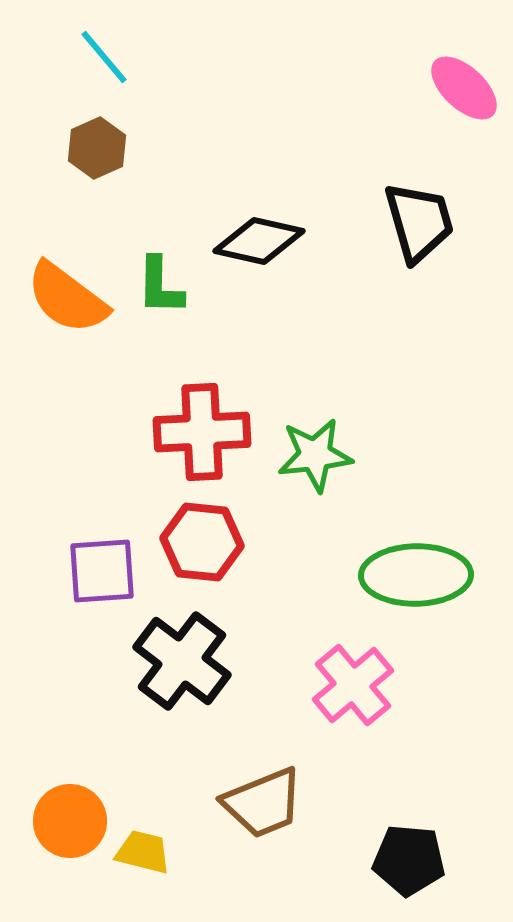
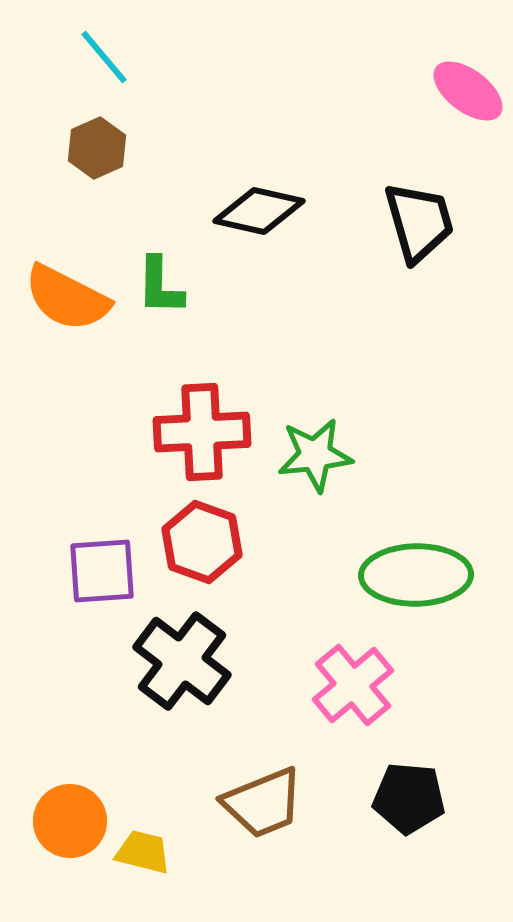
pink ellipse: moved 4 px right, 3 px down; rotated 6 degrees counterclockwise
black diamond: moved 30 px up
orange semicircle: rotated 10 degrees counterclockwise
red hexagon: rotated 14 degrees clockwise
black pentagon: moved 62 px up
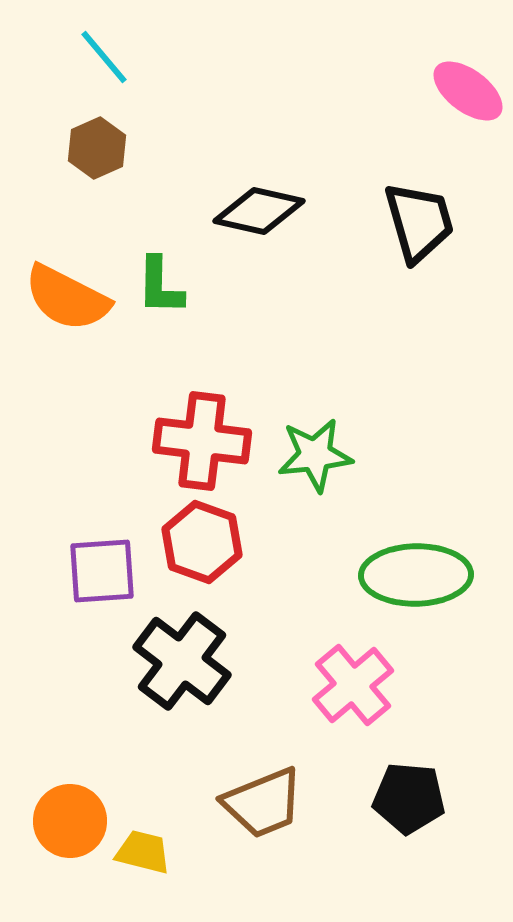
red cross: moved 9 px down; rotated 10 degrees clockwise
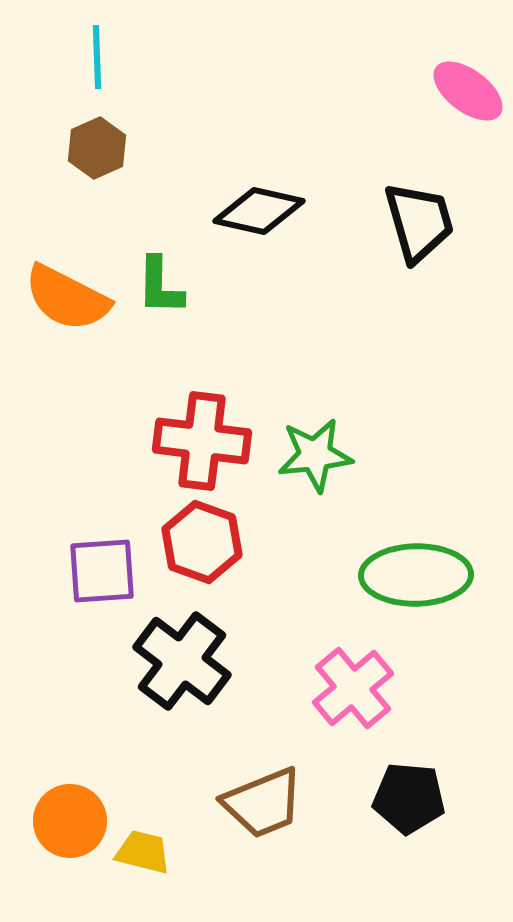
cyan line: moved 7 px left; rotated 38 degrees clockwise
pink cross: moved 3 px down
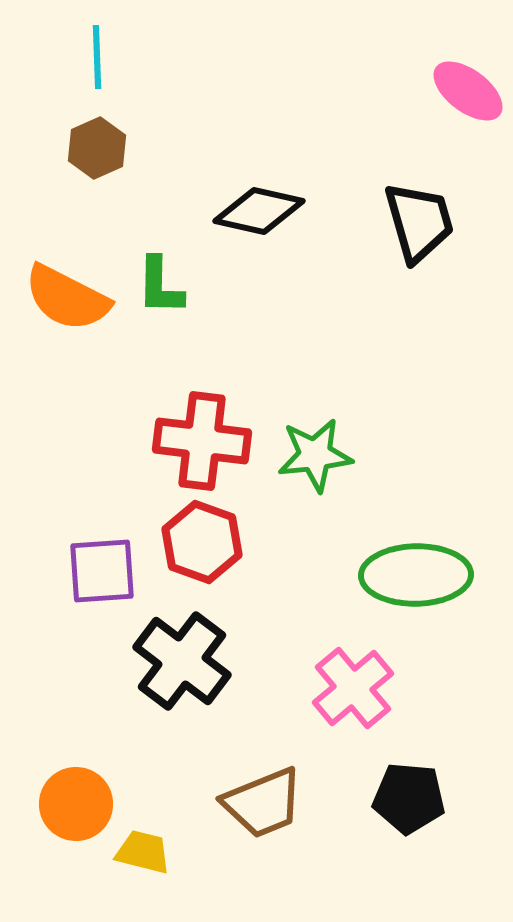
orange circle: moved 6 px right, 17 px up
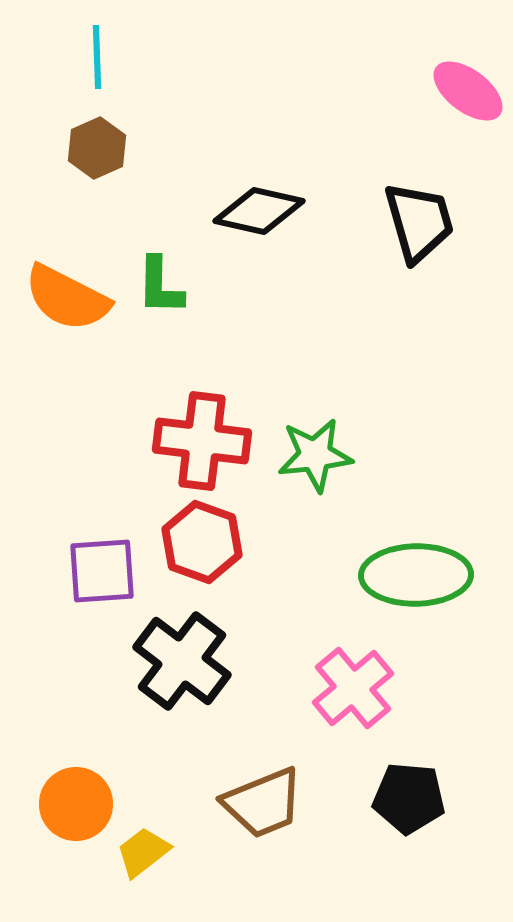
yellow trapezoid: rotated 52 degrees counterclockwise
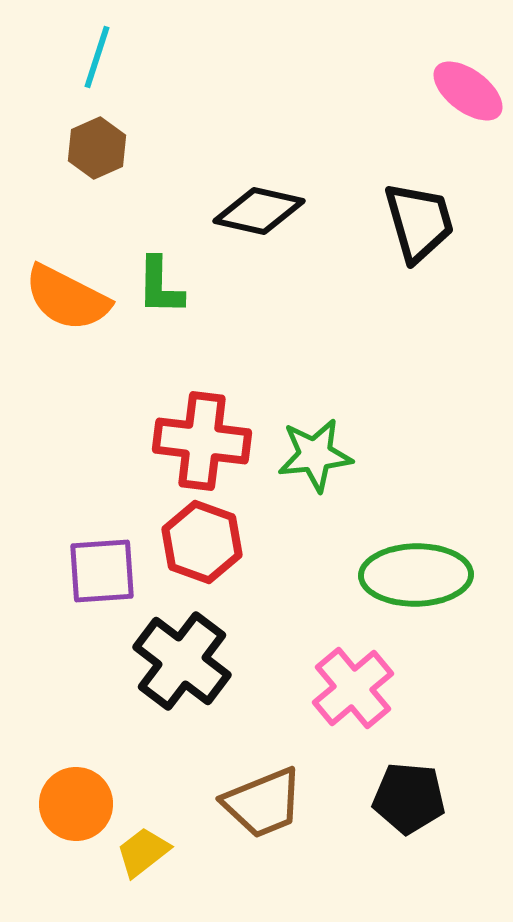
cyan line: rotated 20 degrees clockwise
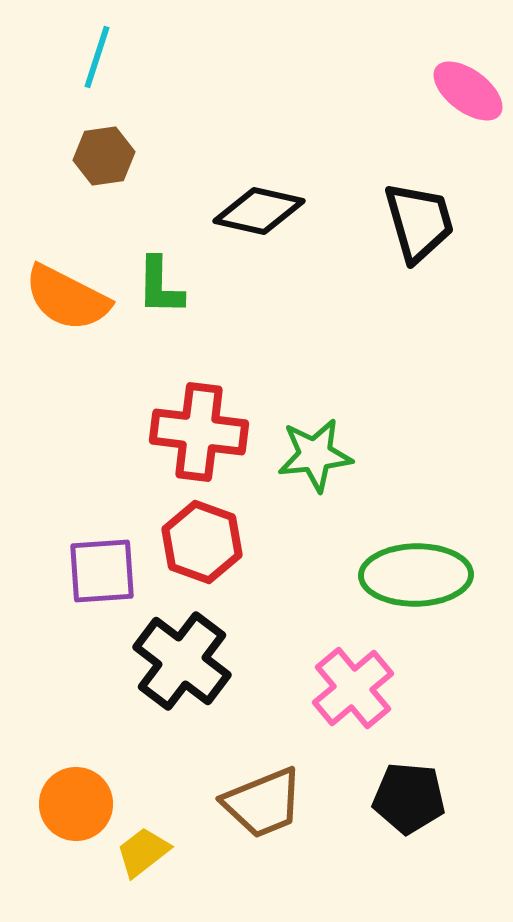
brown hexagon: moved 7 px right, 8 px down; rotated 16 degrees clockwise
red cross: moved 3 px left, 9 px up
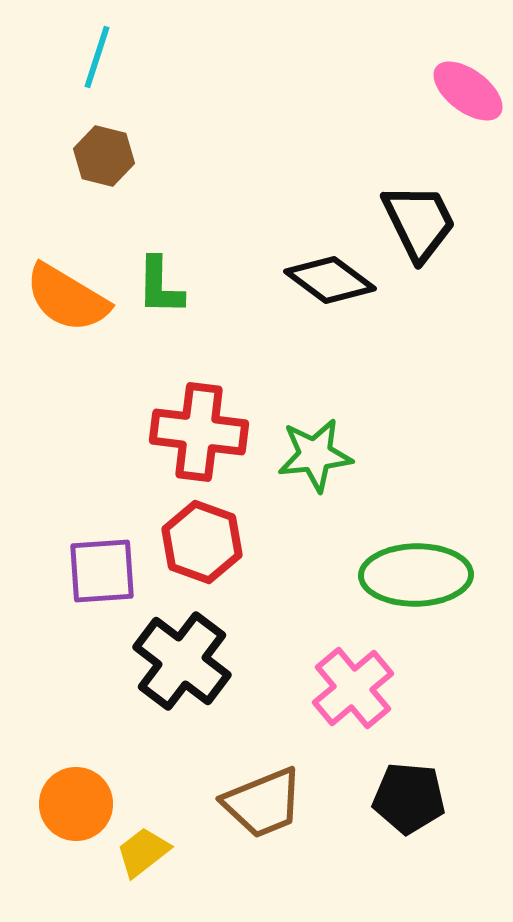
brown hexagon: rotated 22 degrees clockwise
black diamond: moved 71 px right, 69 px down; rotated 24 degrees clockwise
black trapezoid: rotated 10 degrees counterclockwise
orange semicircle: rotated 4 degrees clockwise
